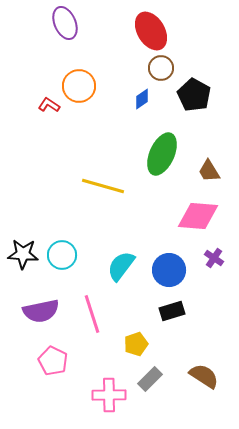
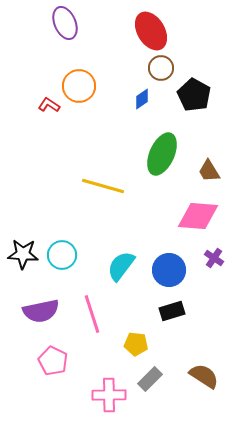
yellow pentagon: rotated 25 degrees clockwise
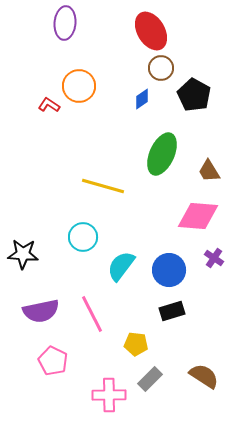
purple ellipse: rotated 28 degrees clockwise
cyan circle: moved 21 px right, 18 px up
pink line: rotated 9 degrees counterclockwise
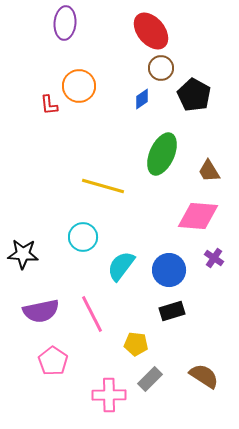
red ellipse: rotated 9 degrees counterclockwise
red L-shape: rotated 130 degrees counterclockwise
pink pentagon: rotated 8 degrees clockwise
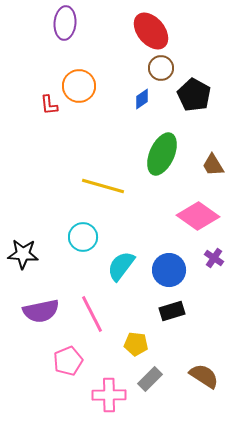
brown trapezoid: moved 4 px right, 6 px up
pink diamond: rotated 30 degrees clockwise
pink pentagon: moved 15 px right; rotated 16 degrees clockwise
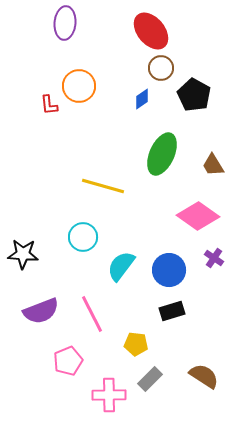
purple semicircle: rotated 9 degrees counterclockwise
